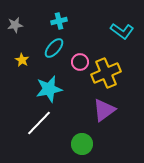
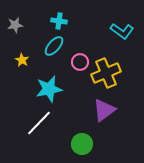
cyan cross: rotated 21 degrees clockwise
cyan ellipse: moved 2 px up
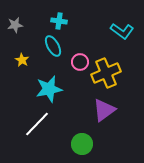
cyan ellipse: moved 1 px left; rotated 70 degrees counterclockwise
white line: moved 2 px left, 1 px down
